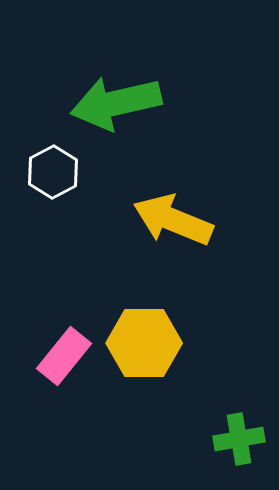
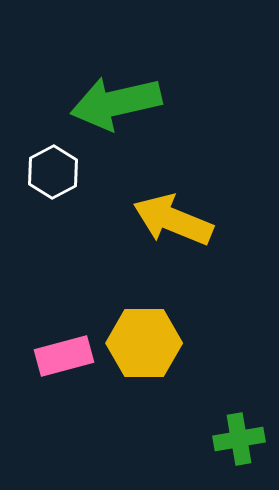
pink rectangle: rotated 36 degrees clockwise
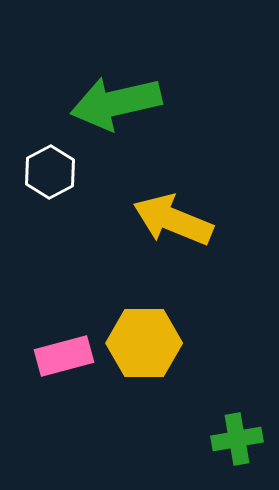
white hexagon: moved 3 px left
green cross: moved 2 px left
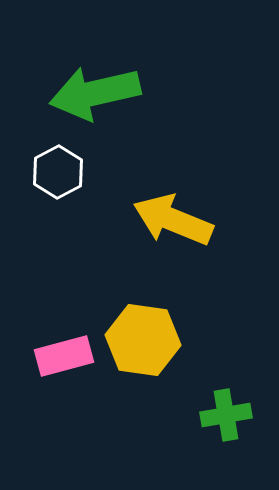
green arrow: moved 21 px left, 10 px up
white hexagon: moved 8 px right
yellow hexagon: moved 1 px left, 3 px up; rotated 8 degrees clockwise
green cross: moved 11 px left, 24 px up
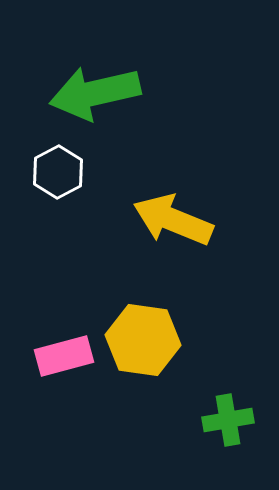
green cross: moved 2 px right, 5 px down
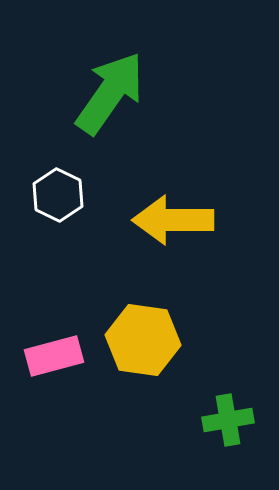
green arrow: moved 15 px right; rotated 138 degrees clockwise
white hexagon: moved 23 px down; rotated 6 degrees counterclockwise
yellow arrow: rotated 22 degrees counterclockwise
pink rectangle: moved 10 px left
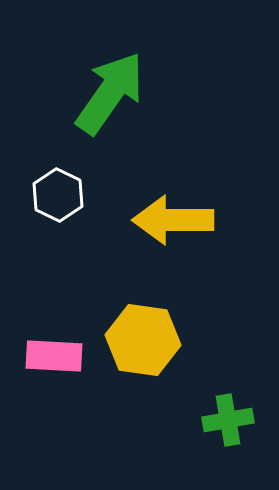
pink rectangle: rotated 18 degrees clockwise
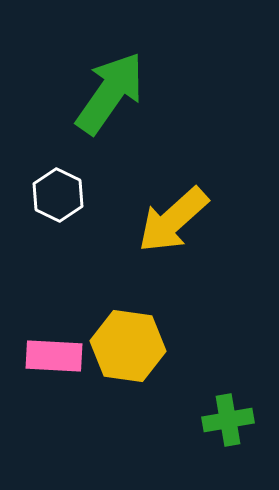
yellow arrow: rotated 42 degrees counterclockwise
yellow hexagon: moved 15 px left, 6 px down
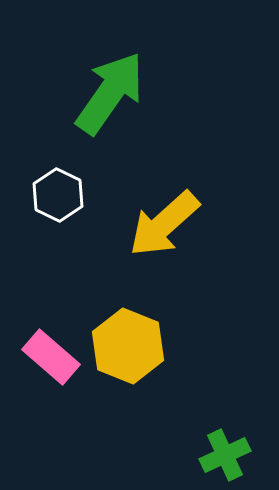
yellow arrow: moved 9 px left, 4 px down
yellow hexagon: rotated 14 degrees clockwise
pink rectangle: moved 3 px left, 1 px down; rotated 38 degrees clockwise
green cross: moved 3 px left, 35 px down; rotated 15 degrees counterclockwise
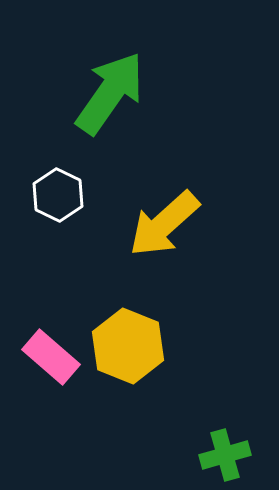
green cross: rotated 9 degrees clockwise
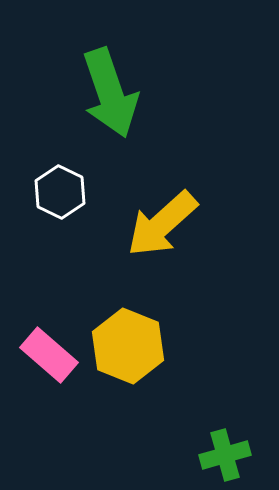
green arrow: rotated 126 degrees clockwise
white hexagon: moved 2 px right, 3 px up
yellow arrow: moved 2 px left
pink rectangle: moved 2 px left, 2 px up
